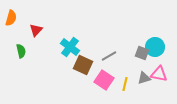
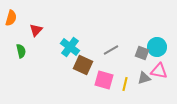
cyan circle: moved 2 px right
gray line: moved 2 px right, 6 px up
pink triangle: moved 3 px up
pink square: rotated 18 degrees counterclockwise
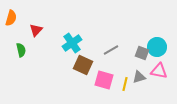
cyan cross: moved 2 px right, 4 px up; rotated 18 degrees clockwise
green semicircle: moved 1 px up
gray triangle: moved 5 px left, 1 px up
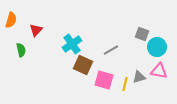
orange semicircle: moved 2 px down
cyan cross: moved 1 px down
gray square: moved 19 px up
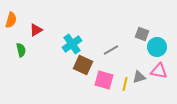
red triangle: rotated 16 degrees clockwise
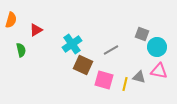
gray triangle: rotated 32 degrees clockwise
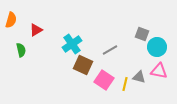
gray line: moved 1 px left
pink square: rotated 18 degrees clockwise
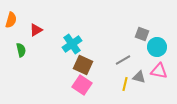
gray line: moved 13 px right, 10 px down
pink square: moved 22 px left, 5 px down
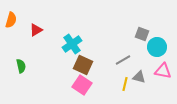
green semicircle: moved 16 px down
pink triangle: moved 4 px right
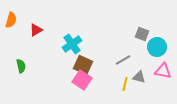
pink square: moved 5 px up
